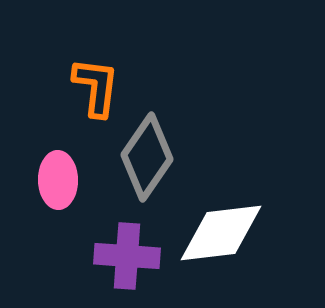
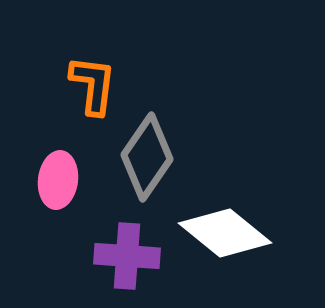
orange L-shape: moved 3 px left, 2 px up
pink ellipse: rotated 8 degrees clockwise
white diamond: moved 4 px right; rotated 46 degrees clockwise
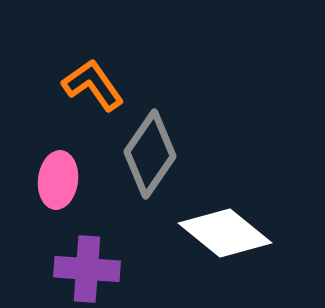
orange L-shape: rotated 42 degrees counterclockwise
gray diamond: moved 3 px right, 3 px up
purple cross: moved 40 px left, 13 px down
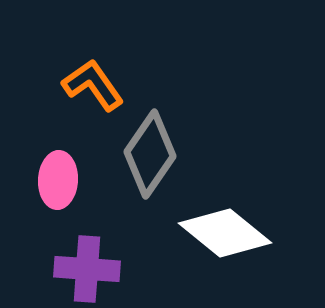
pink ellipse: rotated 4 degrees counterclockwise
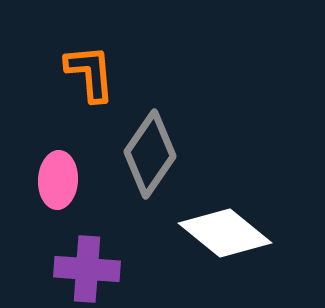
orange L-shape: moved 3 px left, 12 px up; rotated 30 degrees clockwise
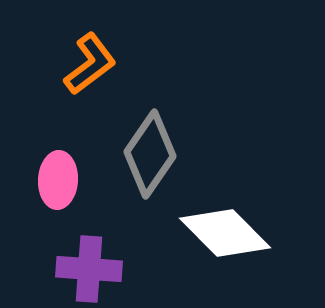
orange L-shape: moved 9 px up; rotated 58 degrees clockwise
white diamond: rotated 6 degrees clockwise
purple cross: moved 2 px right
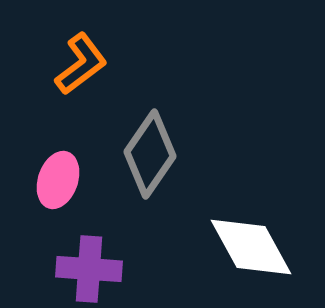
orange L-shape: moved 9 px left
pink ellipse: rotated 16 degrees clockwise
white diamond: moved 26 px right, 14 px down; rotated 16 degrees clockwise
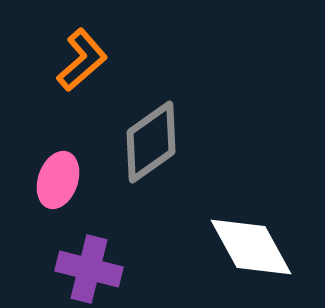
orange L-shape: moved 1 px right, 4 px up; rotated 4 degrees counterclockwise
gray diamond: moved 1 px right, 12 px up; rotated 20 degrees clockwise
purple cross: rotated 10 degrees clockwise
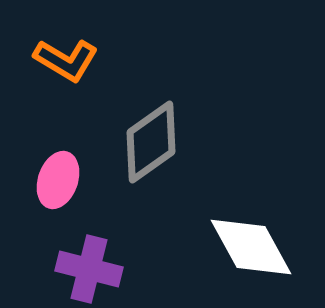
orange L-shape: moved 16 px left; rotated 72 degrees clockwise
